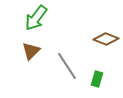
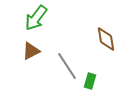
brown diamond: rotated 60 degrees clockwise
brown triangle: rotated 18 degrees clockwise
green rectangle: moved 7 px left, 2 px down
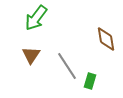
brown triangle: moved 4 px down; rotated 30 degrees counterclockwise
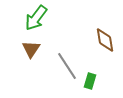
brown diamond: moved 1 px left, 1 px down
brown triangle: moved 6 px up
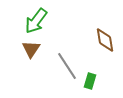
green arrow: moved 3 px down
